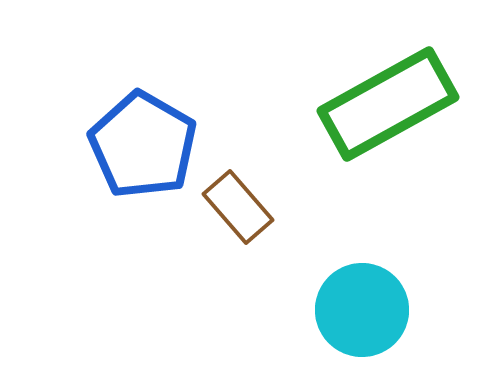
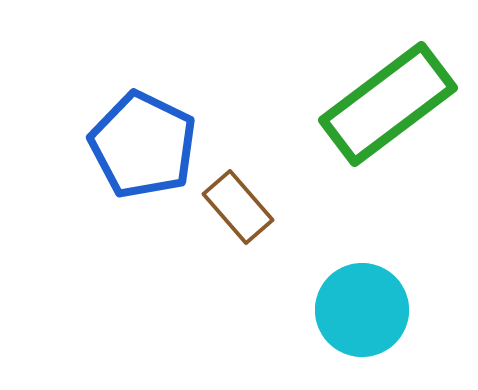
green rectangle: rotated 8 degrees counterclockwise
blue pentagon: rotated 4 degrees counterclockwise
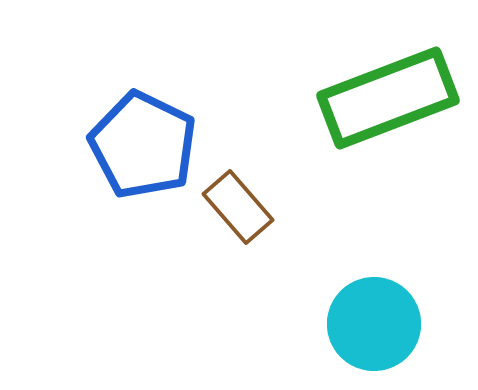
green rectangle: moved 6 px up; rotated 16 degrees clockwise
cyan circle: moved 12 px right, 14 px down
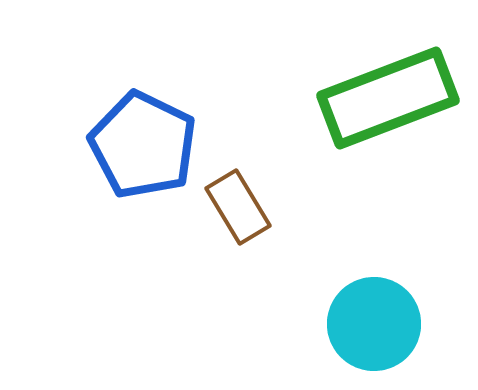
brown rectangle: rotated 10 degrees clockwise
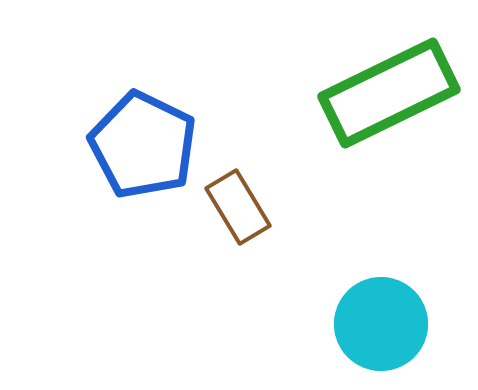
green rectangle: moved 1 px right, 5 px up; rotated 5 degrees counterclockwise
cyan circle: moved 7 px right
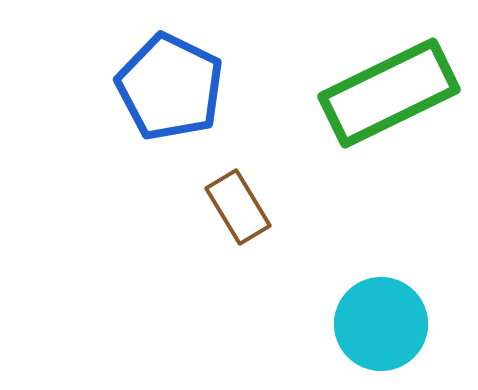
blue pentagon: moved 27 px right, 58 px up
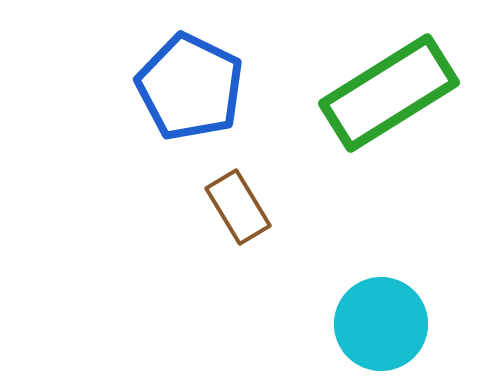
blue pentagon: moved 20 px right
green rectangle: rotated 6 degrees counterclockwise
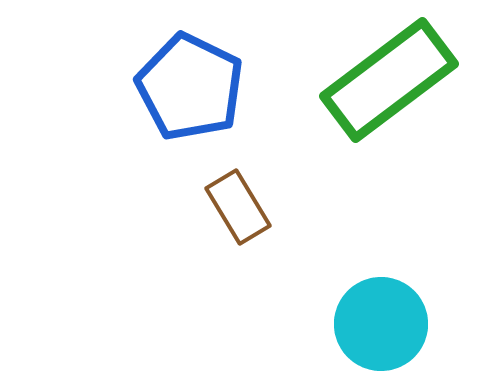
green rectangle: moved 13 px up; rotated 5 degrees counterclockwise
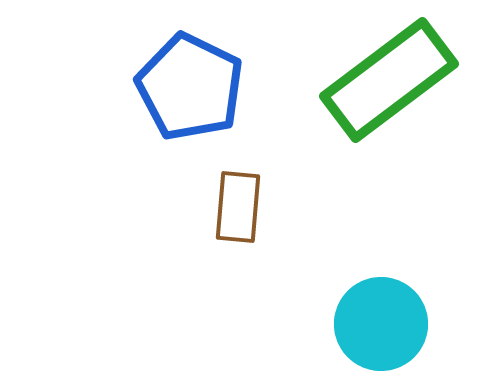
brown rectangle: rotated 36 degrees clockwise
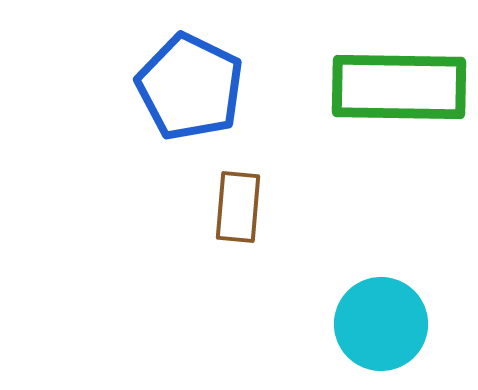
green rectangle: moved 10 px right, 7 px down; rotated 38 degrees clockwise
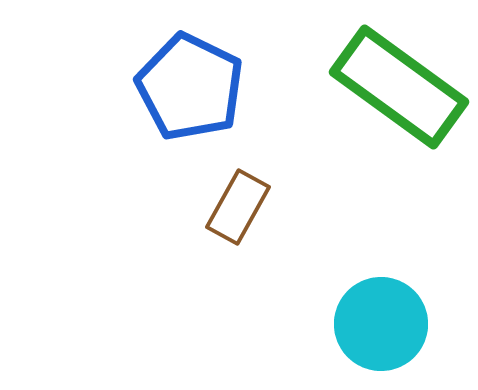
green rectangle: rotated 35 degrees clockwise
brown rectangle: rotated 24 degrees clockwise
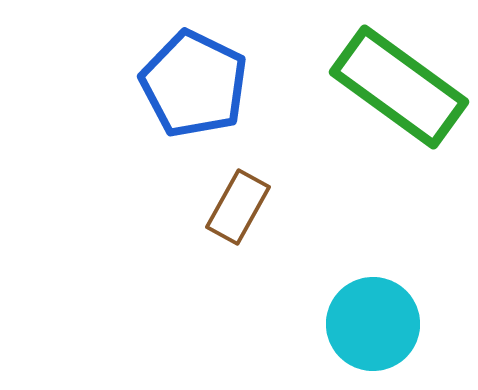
blue pentagon: moved 4 px right, 3 px up
cyan circle: moved 8 px left
